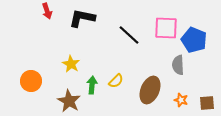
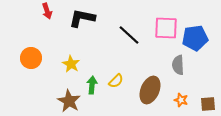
blue pentagon: moved 1 px right, 2 px up; rotated 30 degrees counterclockwise
orange circle: moved 23 px up
brown square: moved 1 px right, 1 px down
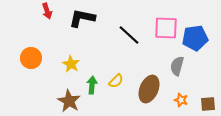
gray semicircle: moved 1 px left, 1 px down; rotated 18 degrees clockwise
brown ellipse: moved 1 px left, 1 px up
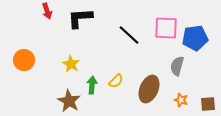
black L-shape: moved 2 px left; rotated 16 degrees counterclockwise
orange circle: moved 7 px left, 2 px down
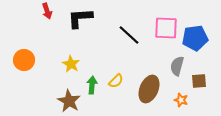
brown square: moved 9 px left, 23 px up
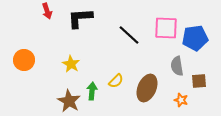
gray semicircle: rotated 24 degrees counterclockwise
green arrow: moved 6 px down
brown ellipse: moved 2 px left, 1 px up
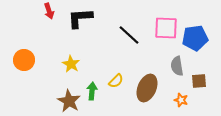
red arrow: moved 2 px right
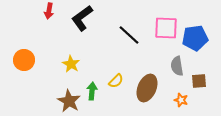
red arrow: rotated 28 degrees clockwise
black L-shape: moved 2 px right; rotated 32 degrees counterclockwise
